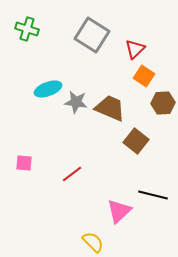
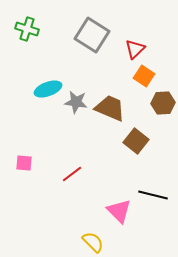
pink triangle: rotated 32 degrees counterclockwise
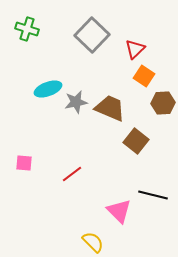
gray square: rotated 12 degrees clockwise
gray star: rotated 20 degrees counterclockwise
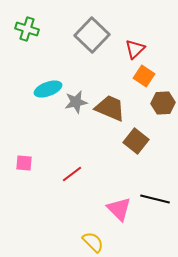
black line: moved 2 px right, 4 px down
pink triangle: moved 2 px up
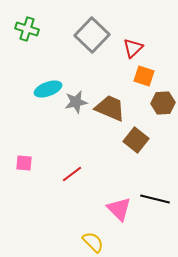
red triangle: moved 2 px left, 1 px up
orange square: rotated 15 degrees counterclockwise
brown square: moved 1 px up
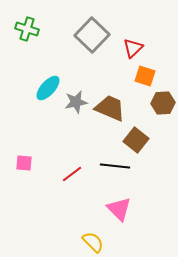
orange square: moved 1 px right
cyan ellipse: moved 1 px up; rotated 28 degrees counterclockwise
black line: moved 40 px left, 33 px up; rotated 8 degrees counterclockwise
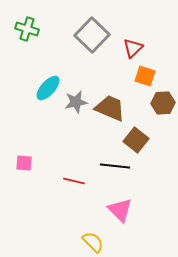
red line: moved 2 px right, 7 px down; rotated 50 degrees clockwise
pink triangle: moved 1 px right, 1 px down
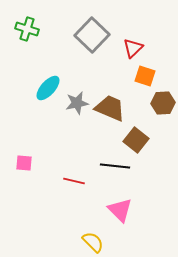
gray star: moved 1 px right, 1 px down
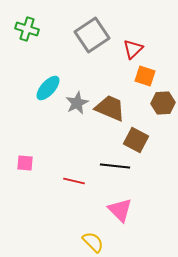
gray square: rotated 12 degrees clockwise
red triangle: moved 1 px down
gray star: rotated 15 degrees counterclockwise
brown square: rotated 10 degrees counterclockwise
pink square: moved 1 px right
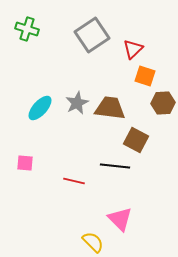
cyan ellipse: moved 8 px left, 20 px down
brown trapezoid: rotated 16 degrees counterclockwise
pink triangle: moved 9 px down
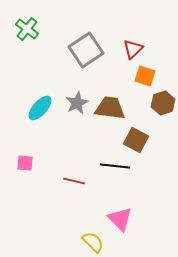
green cross: rotated 20 degrees clockwise
gray square: moved 6 px left, 15 px down
brown hexagon: rotated 15 degrees counterclockwise
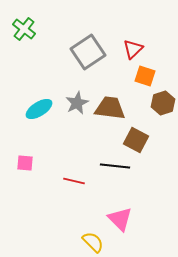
green cross: moved 3 px left
gray square: moved 2 px right, 2 px down
cyan ellipse: moved 1 px left, 1 px down; rotated 16 degrees clockwise
